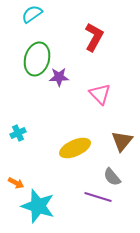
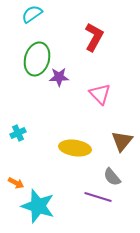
yellow ellipse: rotated 32 degrees clockwise
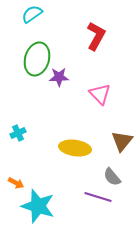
red L-shape: moved 2 px right, 1 px up
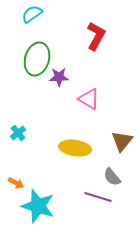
pink triangle: moved 11 px left, 5 px down; rotated 15 degrees counterclockwise
cyan cross: rotated 14 degrees counterclockwise
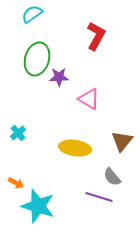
purple line: moved 1 px right
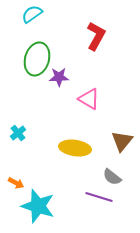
gray semicircle: rotated 12 degrees counterclockwise
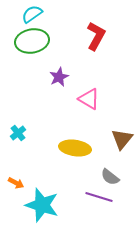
green ellipse: moved 5 px left, 18 px up; rotated 64 degrees clockwise
purple star: rotated 24 degrees counterclockwise
brown triangle: moved 2 px up
gray semicircle: moved 2 px left
cyan star: moved 4 px right, 1 px up
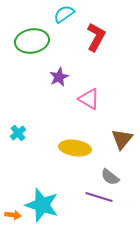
cyan semicircle: moved 32 px right
red L-shape: moved 1 px down
orange arrow: moved 3 px left, 32 px down; rotated 21 degrees counterclockwise
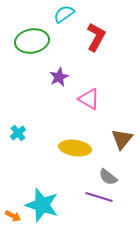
gray semicircle: moved 2 px left
orange arrow: moved 1 px down; rotated 21 degrees clockwise
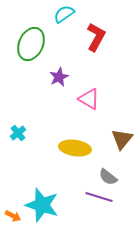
green ellipse: moved 1 px left, 3 px down; rotated 56 degrees counterclockwise
